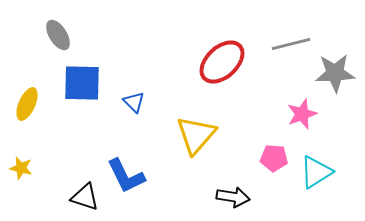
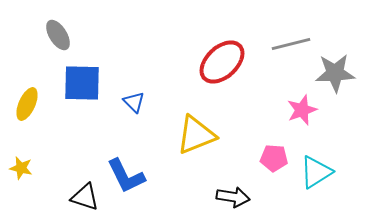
pink star: moved 4 px up
yellow triangle: rotated 27 degrees clockwise
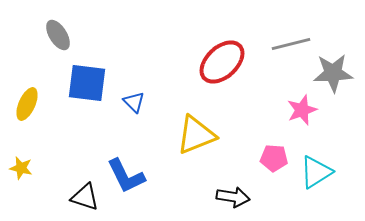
gray star: moved 2 px left
blue square: moved 5 px right; rotated 6 degrees clockwise
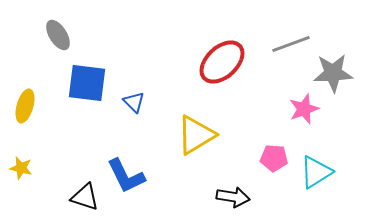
gray line: rotated 6 degrees counterclockwise
yellow ellipse: moved 2 px left, 2 px down; rotated 8 degrees counterclockwise
pink star: moved 2 px right, 1 px up
yellow triangle: rotated 9 degrees counterclockwise
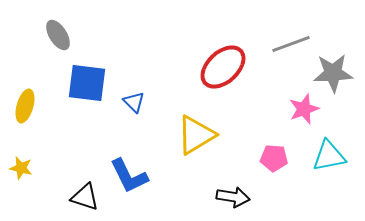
red ellipse: moved 1 px right, 5 px down
cyan triangle: moved 13 px right, 16 px up; rotated 21 degrees clockwise
blue L-shape: moved 3 px right
